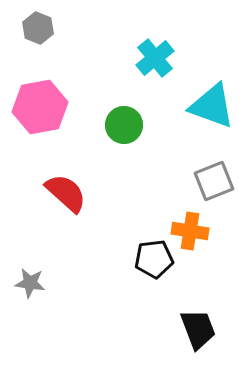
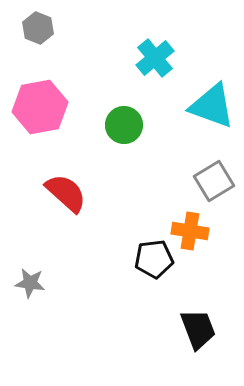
gray square: rotated 9 degrees counterclockwise
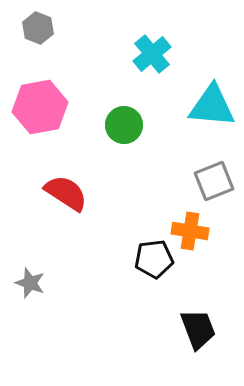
cyan cross: moved 3 px left, 4 px up
cyan triangle: rotated 15 degrees counterclockwise
gray square: rotated 9 degrees clockwise
red semicircle: rotated 9 degrees counterclockwise
gray star: rotated 12 degrees clockwise
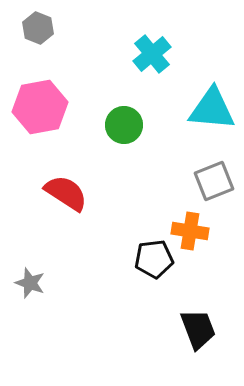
cyan triangle: moved 3 px down
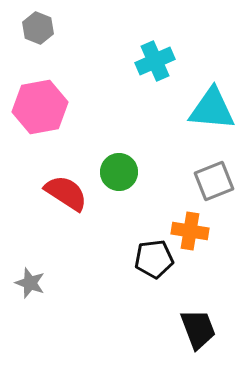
cyan cross: moved 3 px right, 7 px down; rotated 15 degrees clockwise
green circle: moved 5 px left, 47 px down
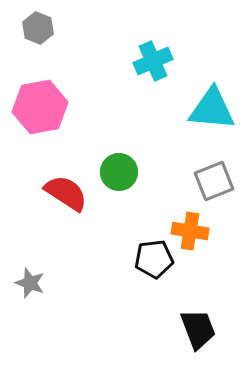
cyan cross: moved 2 px left
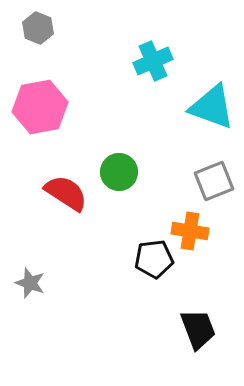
cyan triangle: moved 2 px up; rotated 15 degrees clockwise
